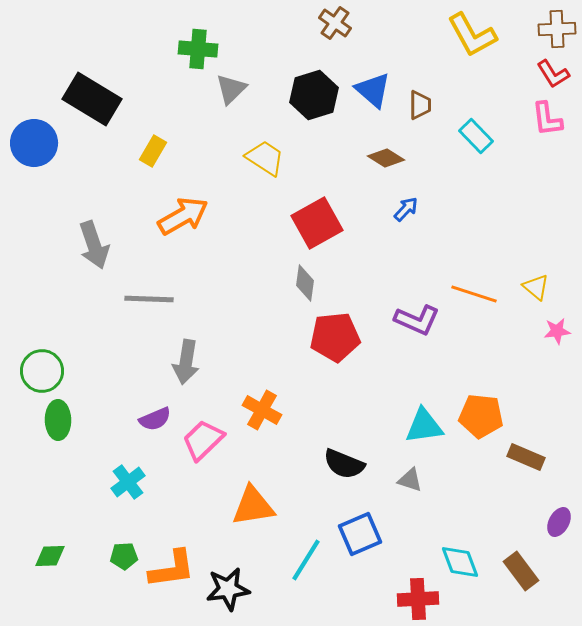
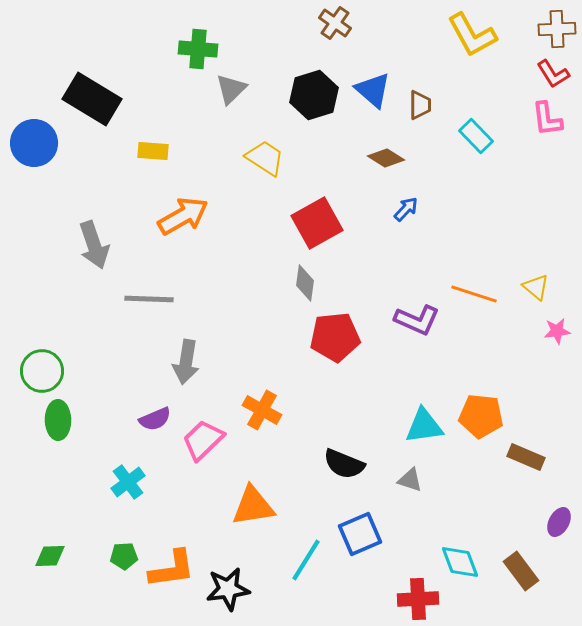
yellow rectangle at (153, 151): rotated 64 degrees clockwise
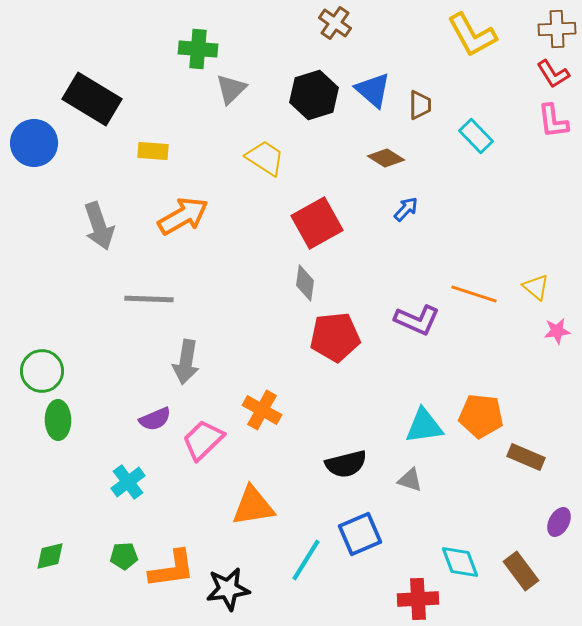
pink L-shape at (547, 119): moved 6 px right, 2 px down
gray arrow at (94, 245): moved 5 px right, 19 px up
black semicircle at (344, 464): moved 2 px right; rotated 36 degrees counterclockwise
green diamond at (50, 556): rotated 12 degrees counterclockwise
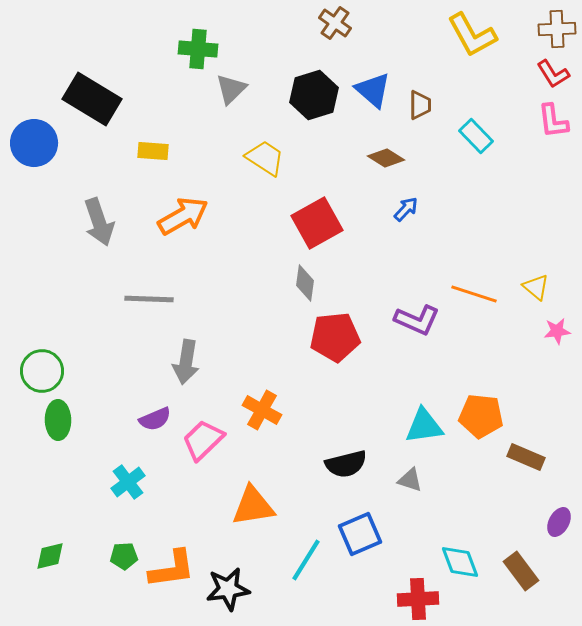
gray arrow at (99, 226): moved 4 px up
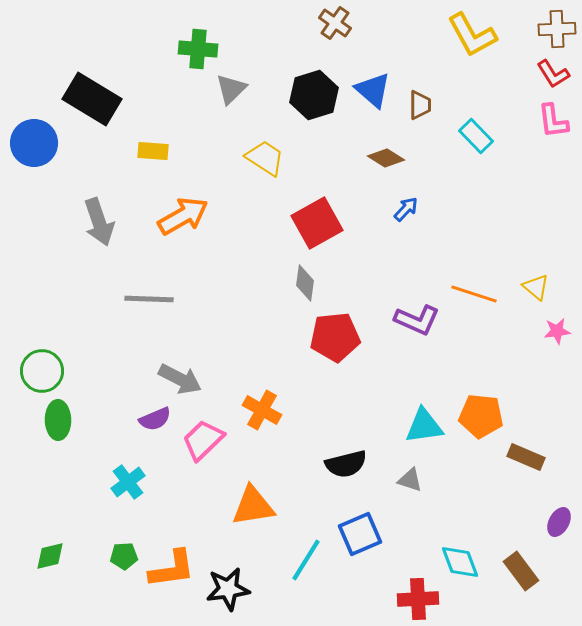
gray arrow at (186, 362): moved 6 px left, 17 px down; rotated 72 degrees counterclockwise
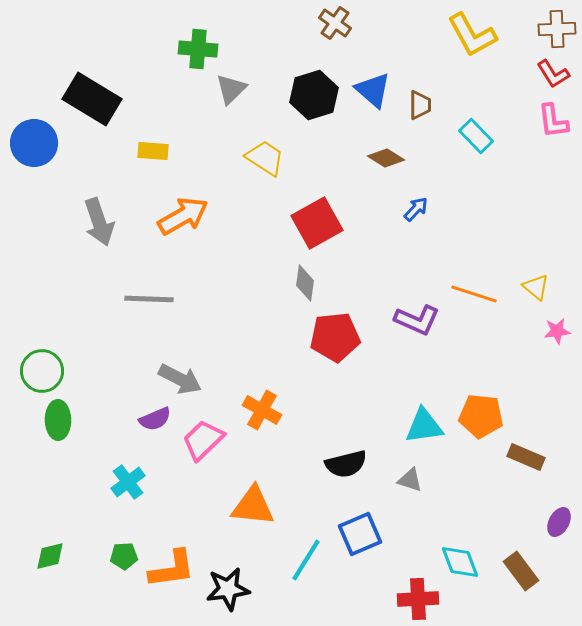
blue arrow at (406, 209): moved 10 px right
orange triangle at (253, 506): rotated 15 degrees clockwise
